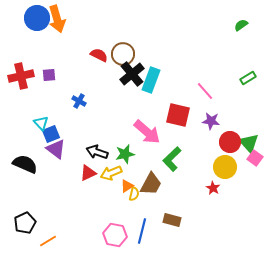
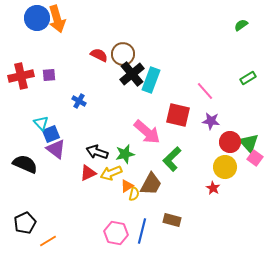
pink hexagon: moved 1 px right, 2 px up
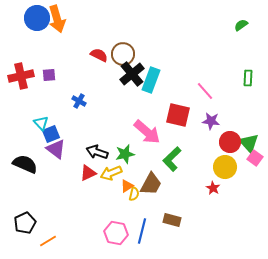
green rectangle: rotated 56 degrees counterclockwise
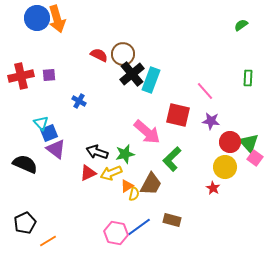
blue square: moved 2 px left, 1 px up
blue line: moved 3 px left, 4 px up; rotated 40 degrees clockwise
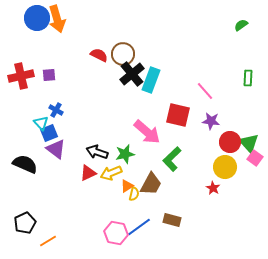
blue cross: moved 23 px left, 9 px down
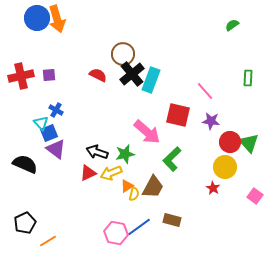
green semicircle: moved 9 px left
red semicircle: moved 1 px left, 20 px down
pink square: moved 38 px down
brown trapezoid: moved 2 px right, 3 px down
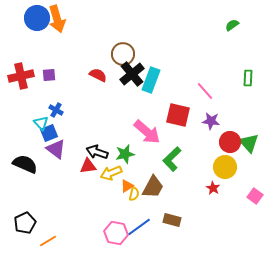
red triangle: moved 7 px up; rotated 18 degrees clockwise
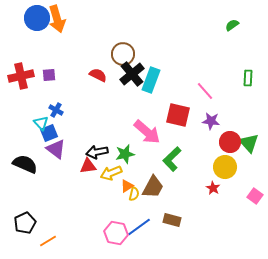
black arrow: rotated 30 degrees counterclockwise
